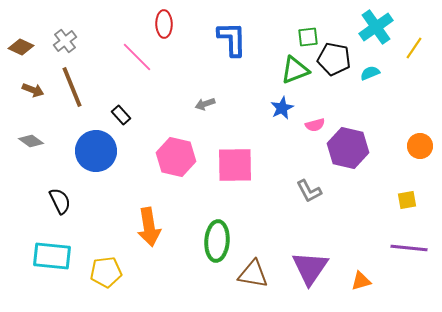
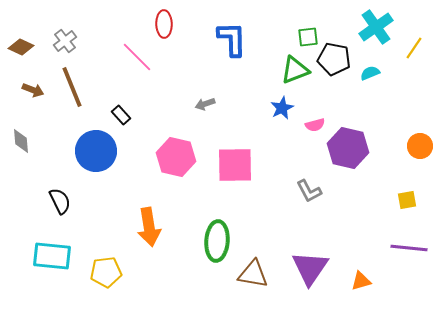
gray diamond: moved 10 px left; rotated 50 degrees clockwise
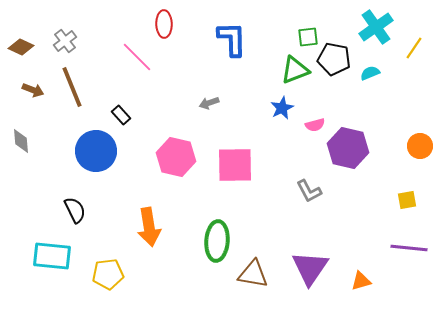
gray arrow: moved 4 px right, 1 px up
black semicircle: moved 15 px right, 9 px down
yellow pentagon: moved 2 px right, 2 px down
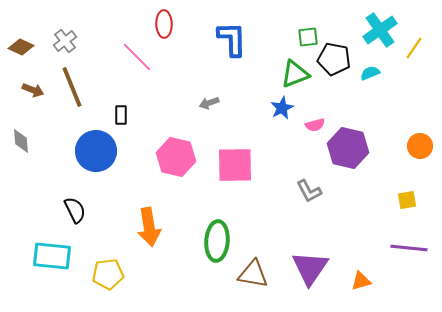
cyan cross: moved 4 px right, 3 px down
green triangle: moved 4 px down
black rectangle: rotated 42 degrees clockwise
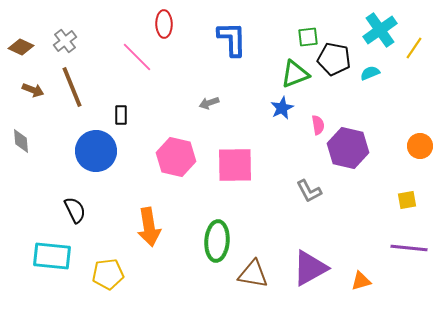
pink semicircle: moved 3 px right; rotated 84 degrees counterclockwise
purple triangle: rotated 27 degrees clockwise
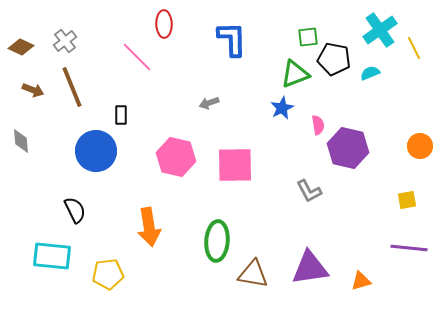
yellow line: rotated 60 degrees counterclockwise
purple triangle: rotated 21 degrees clockwise
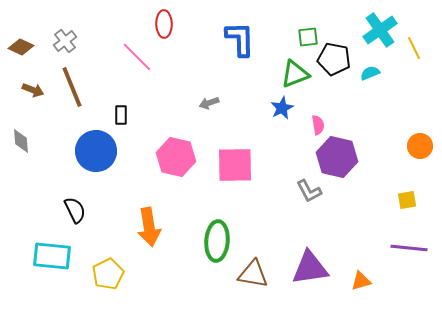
blue L-shape: moved 8 px right
purple hexagon: moved 11 px left, 9 px down
yellow pentagon: rotated 20 degrees counterclockwise
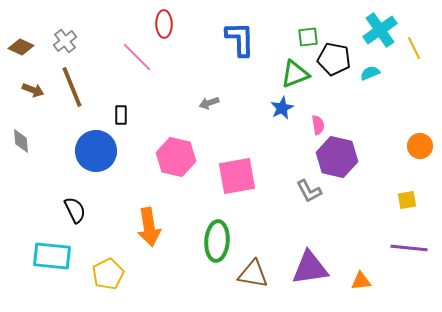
pink square: moved 2 px right, 11 px down; rotated 9 degrees counterclockwise
orange triangle: rotated 10 degrees clockwise
